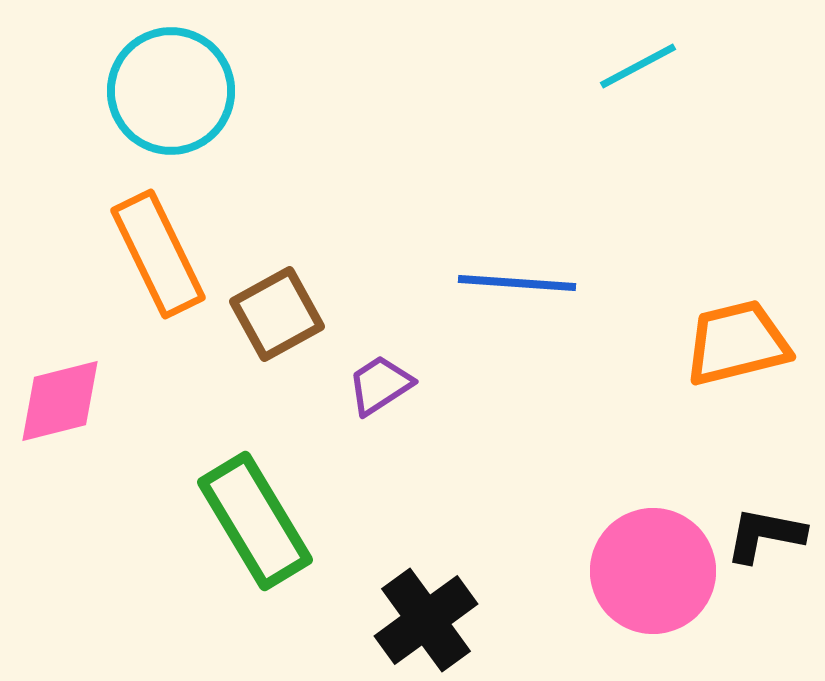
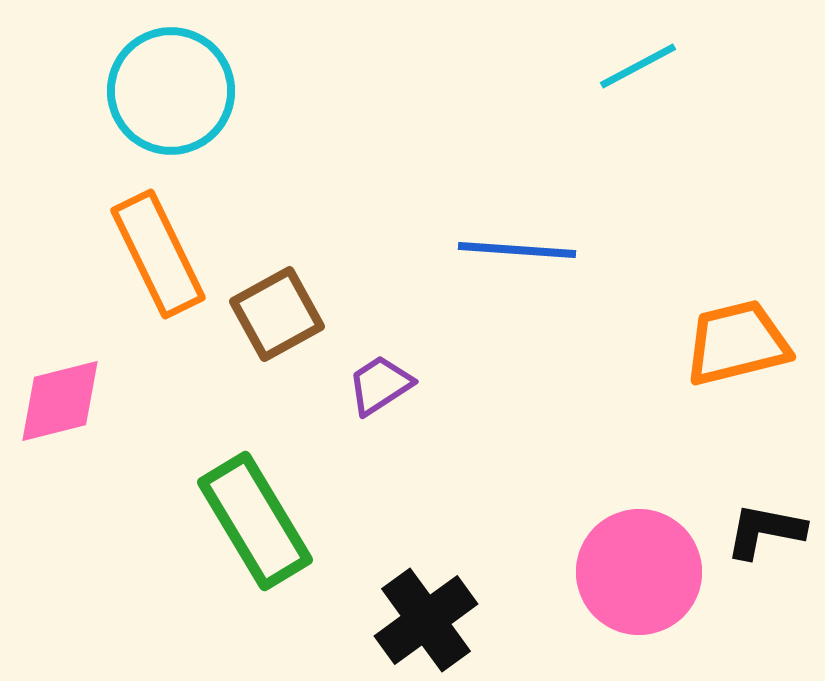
blue line: moved 33 px up
black L-shape: moved 4 px up
pink circle: moved 14 px left, 1 px down
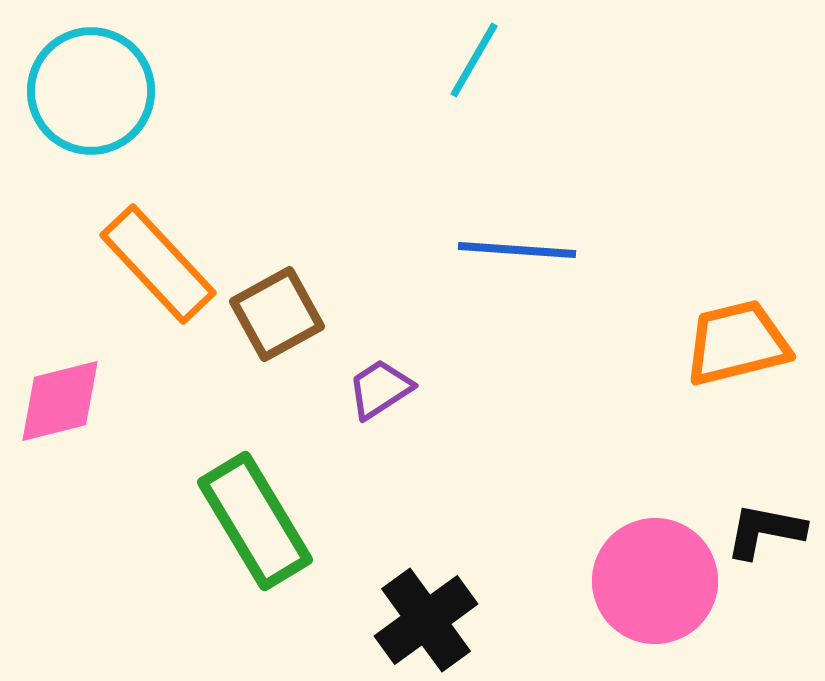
cyan line: moved 164 px left, 6 px up; rotated 32 degrees counterclockwise
cyan circle: moved 80 px left
orange rectangle: moved 10 px down; rotated 17 degrees counterclockwise
purple trapezoid: moved 4 px down
pink circle: moved 16 px right, 9 px down
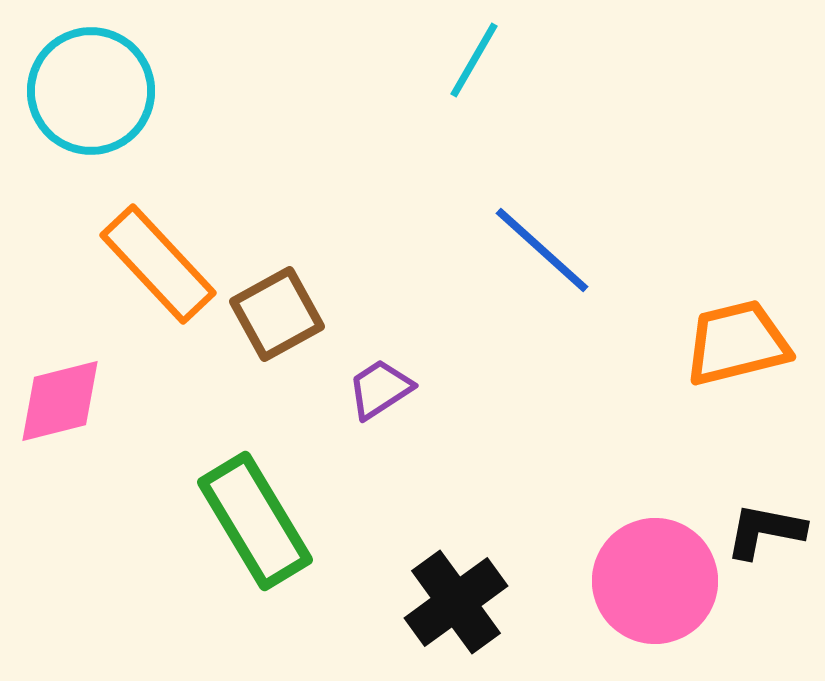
blue line: moved 25 px right; rotated 38 degrees clockwise
black cross: moved 30 px right, 18 px up
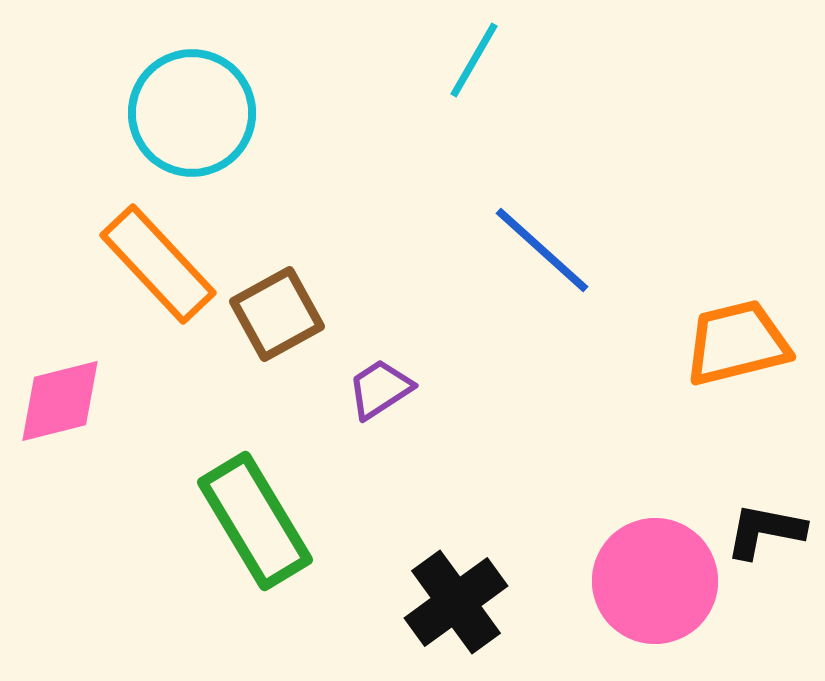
cyan circle: moved 101 px right, 22 px down
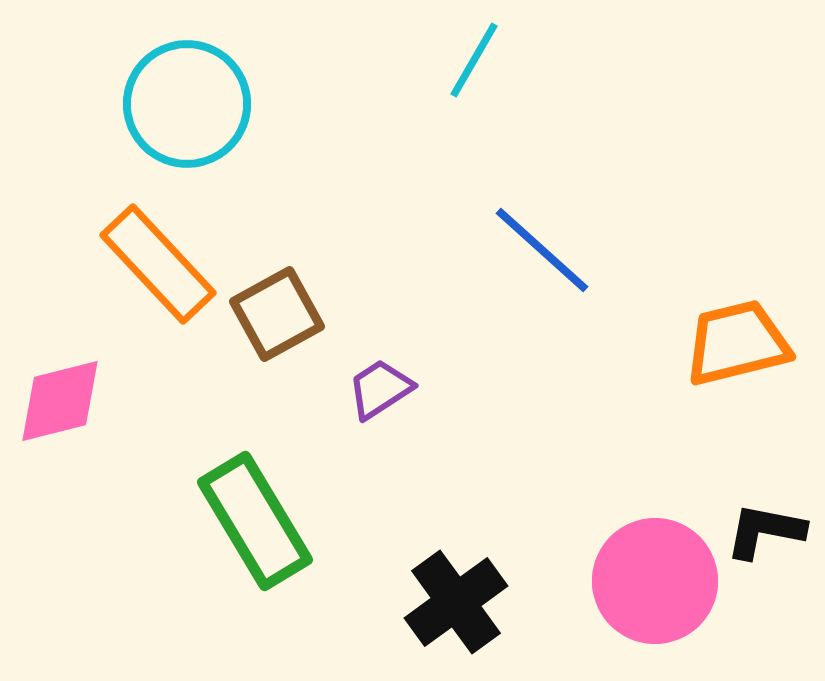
cyan circle: moved 5 px left, 9 px up
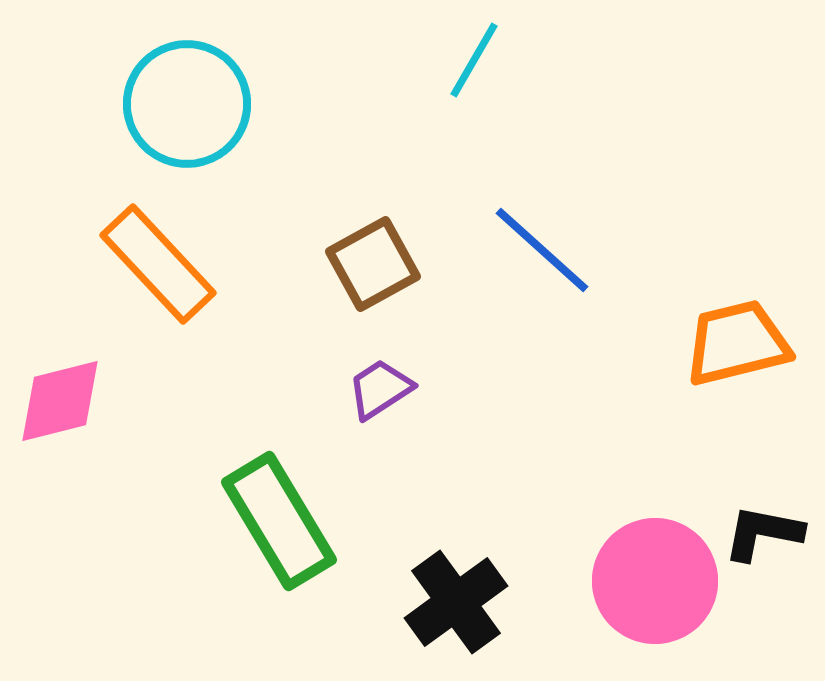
brown square: moved 96 px right, 50 px up
green rectangle: moved 24 px right
black L-shape: moved 2 px left, 2 px down
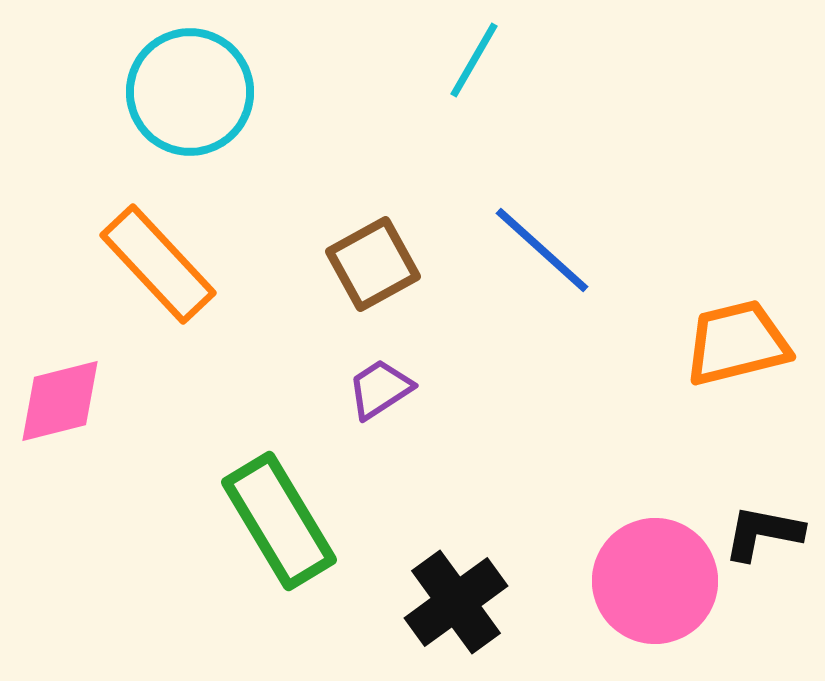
cyan circle: moved 3 px right, 12 px up
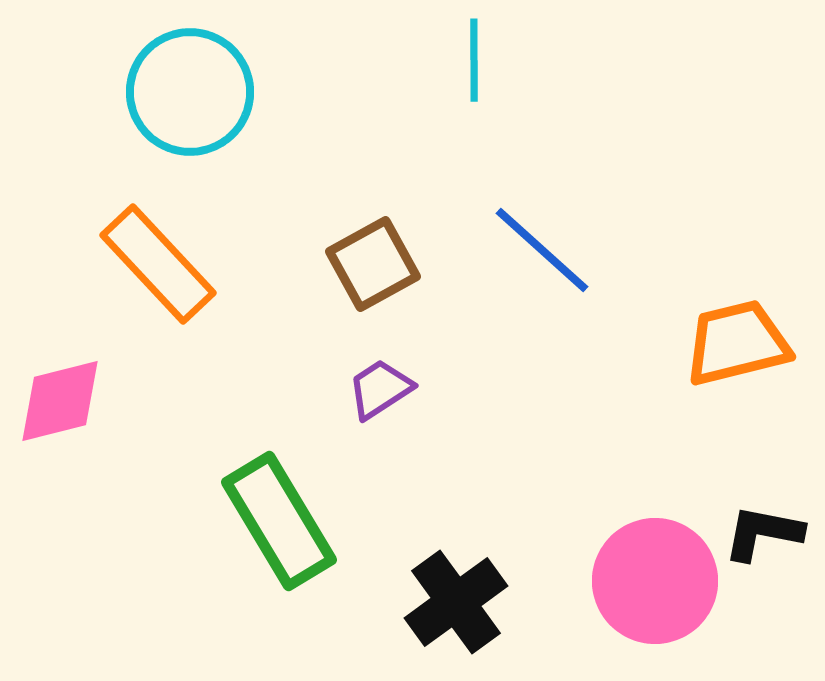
cyan line: rotated 30 degrees counterclockwise
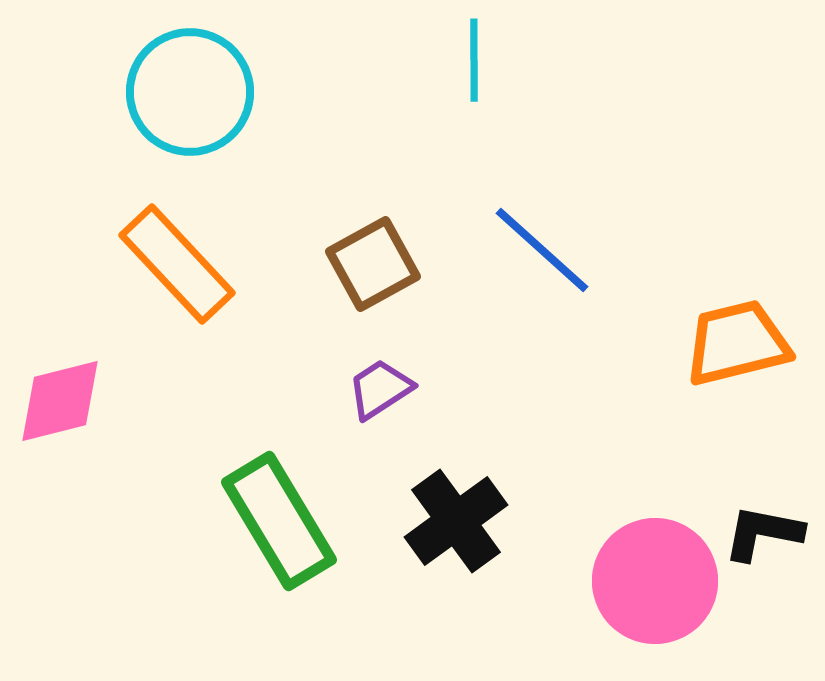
orange rectangle: moved 19 px right
black cross: moved 81 px up
